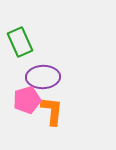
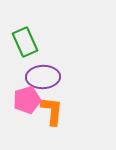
green rectangle: moved 5 px right
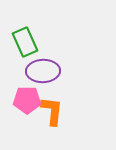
purple ellipse: moved 6 px up
pink pentagon: rotated 16 degrees clockwise
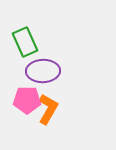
orange L-shape: moved 4 px left, 2 px up; rotated 24 degrees clockwise
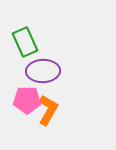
orange L-shape: moved 1 px down
